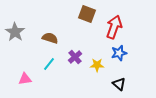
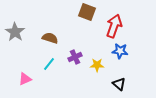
brown square: moved 2 px up
red arrow: moved 1 px up
blue star: moved 1 px right, 2 px up; rotated 21 degrees clockwise
purple cross: rotated 16 degrees clockwise
pink triangle: rotated 16 degrees counterclockwise
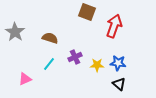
blue star: moved 2 px left, 12 px down
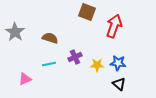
cyan line: rotated 40 degrees clockwise
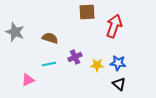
brown square: rotated 24 degrees counterclockwise
gray star: rotated 12 degrees counterclockwise
pink triangle: moved 3 px right, 1 px down
